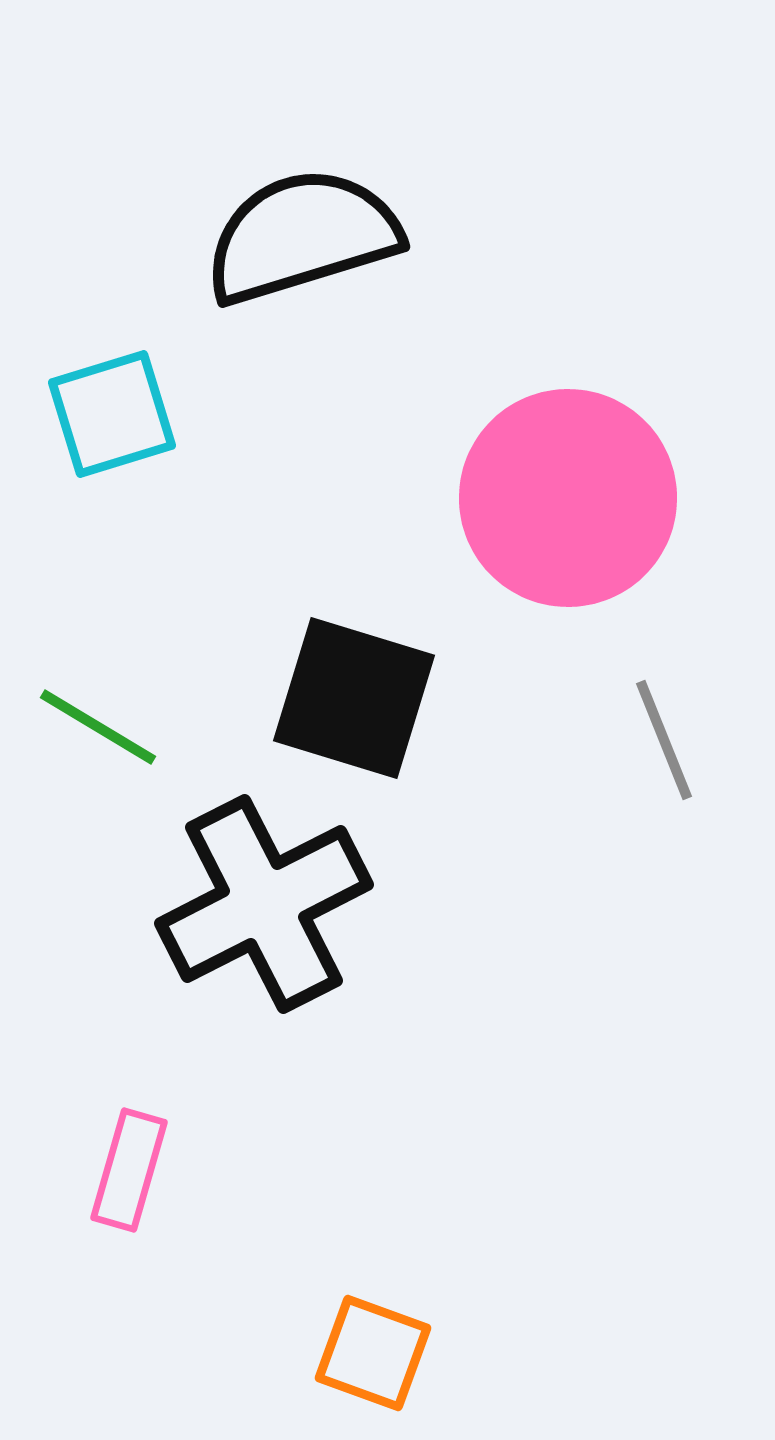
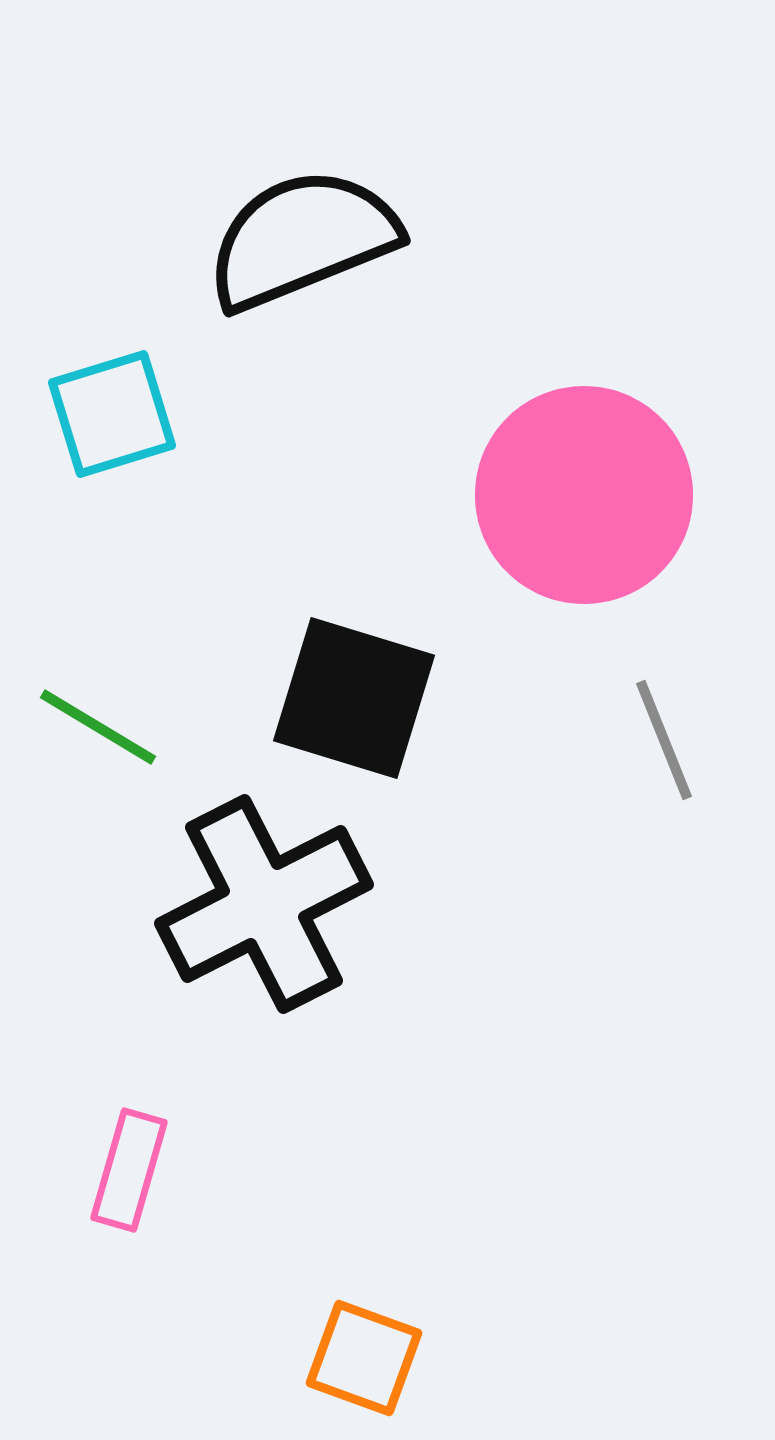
black semicircle: moved 3 px down; rotated 5 degrees counterclockwise
pink circle: moved 16 px right, 3 px up
orange square: moved 9 px left, 5 px down
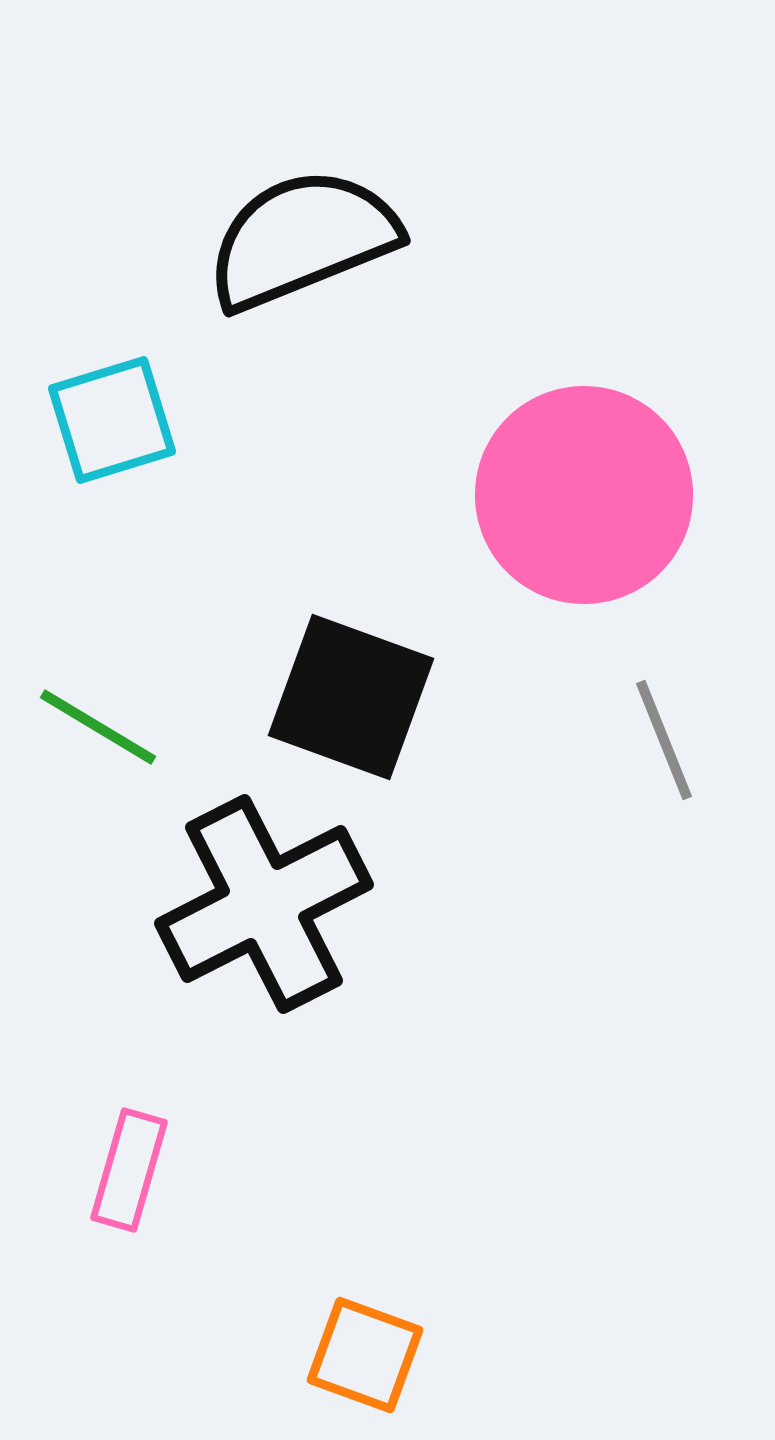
cyan square: moved 6 px down
black square: moved 3 px left, 1 px up; rotated 3 degrees clockwise
orange square: moved 1 px right, 3 px up
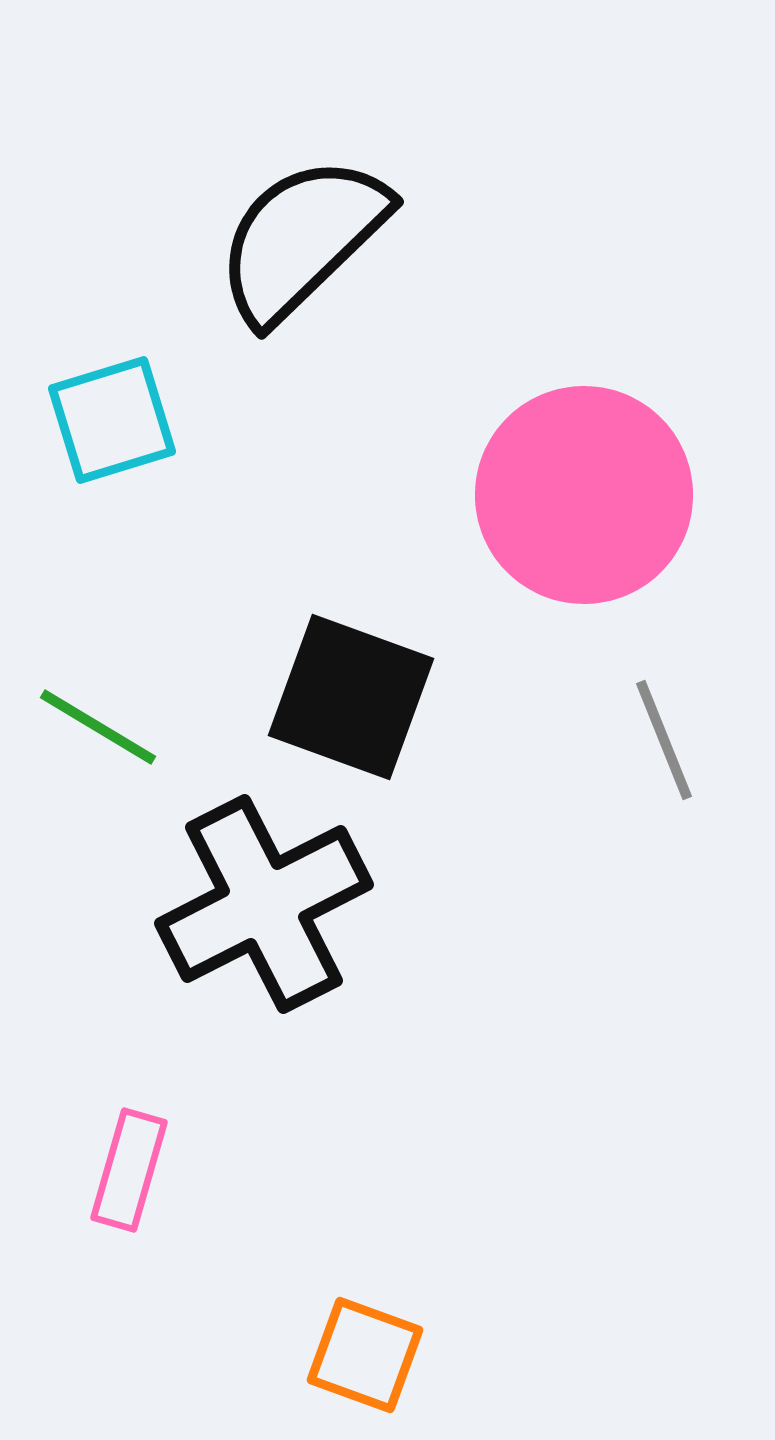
black semicircle: rotated 22 degrees counterclockwise
